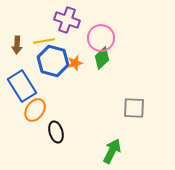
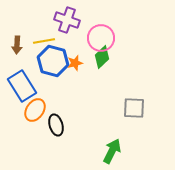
green diamond: moved 1 px up
black ellipse: moved 7 px up
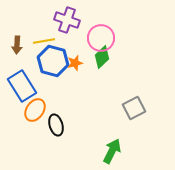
gray square: rotated 30 degrees counterclockwise
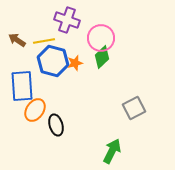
brown arrow: moved 5 px up; rotated 120 degrees clockwise
blue rectangle: rotated 28 degrees clockwise
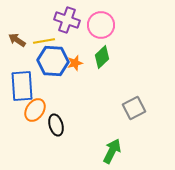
pink circle: moved 13 px up
blue hexagon: rotated 12 degrees counterclockwise
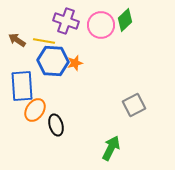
purple cross: moved 1 px left, 1 px down
yellow line: rotated 20 degrees clockwise
green diamond: moved 23 px right, 37 px up
gray square: moved 3 px up
green arrow: moved 1 px left, 3 px up
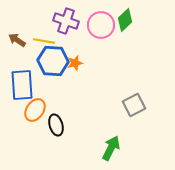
blue rectangle: moved 1 px up
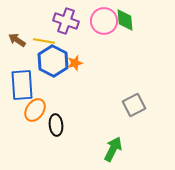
green diamond: rotated 50 degrees counterclockwise
pink circle: moved 3 px right, 4 px up
blue hexagon: rotated 24 degrees clockwise
black ellipse: rotated 10 degrees clockwise
green arrow: moved 2 px right, 1 px down
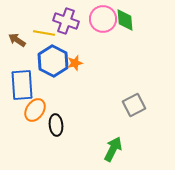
pink circle: moved 1 px left, 2 px up
yellow line: moved 8 px up
